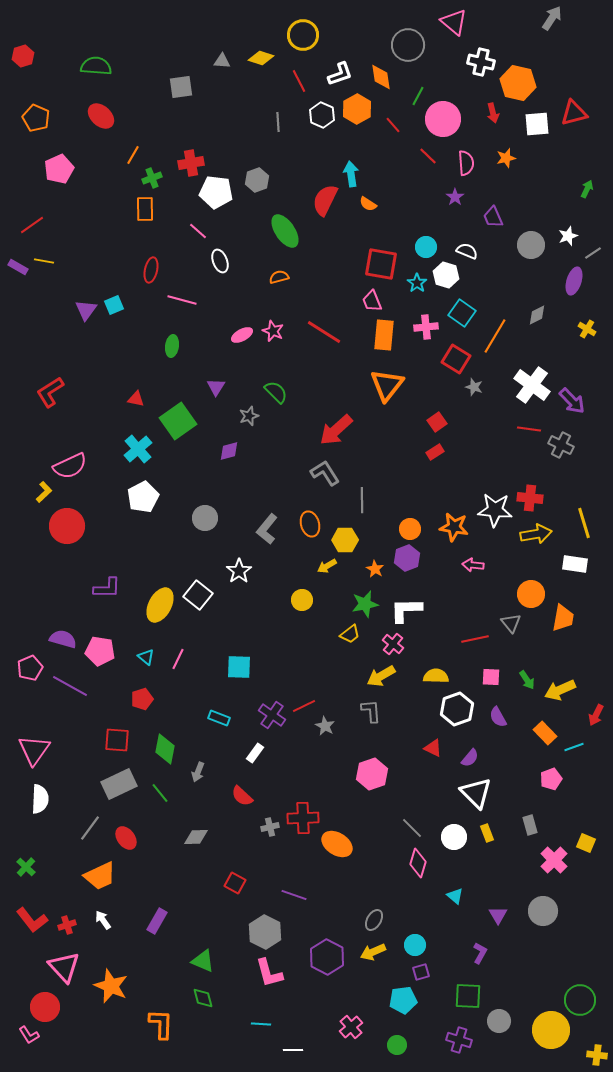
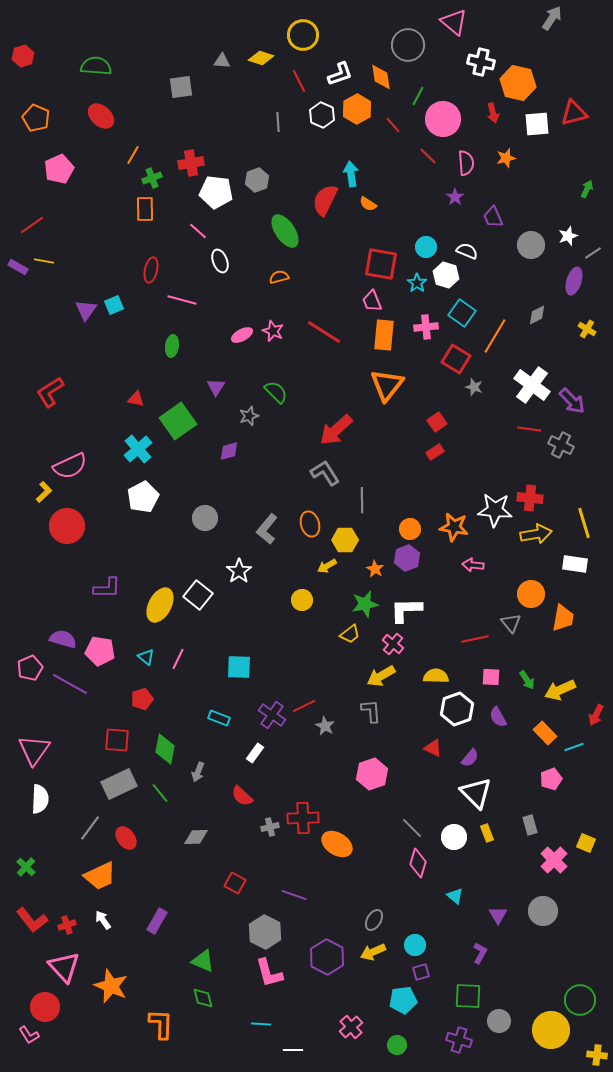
purple line at (70, 686): moved 2 px up
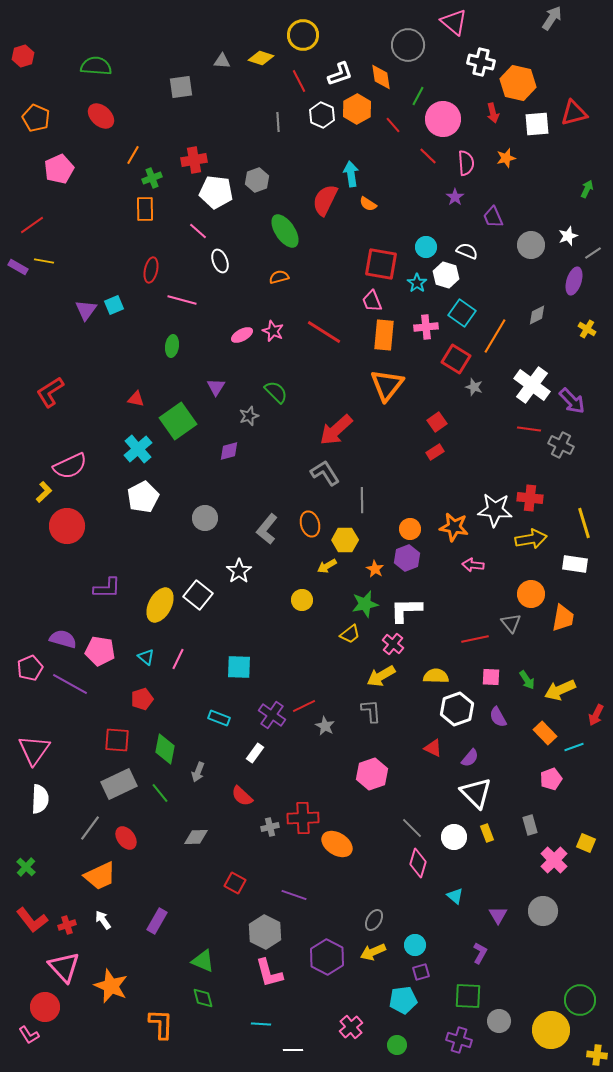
red cross at (191, 163): moved 3 px right, 3 px up
yellow arrow at (536, 534): moved 5 px left, 5 px down
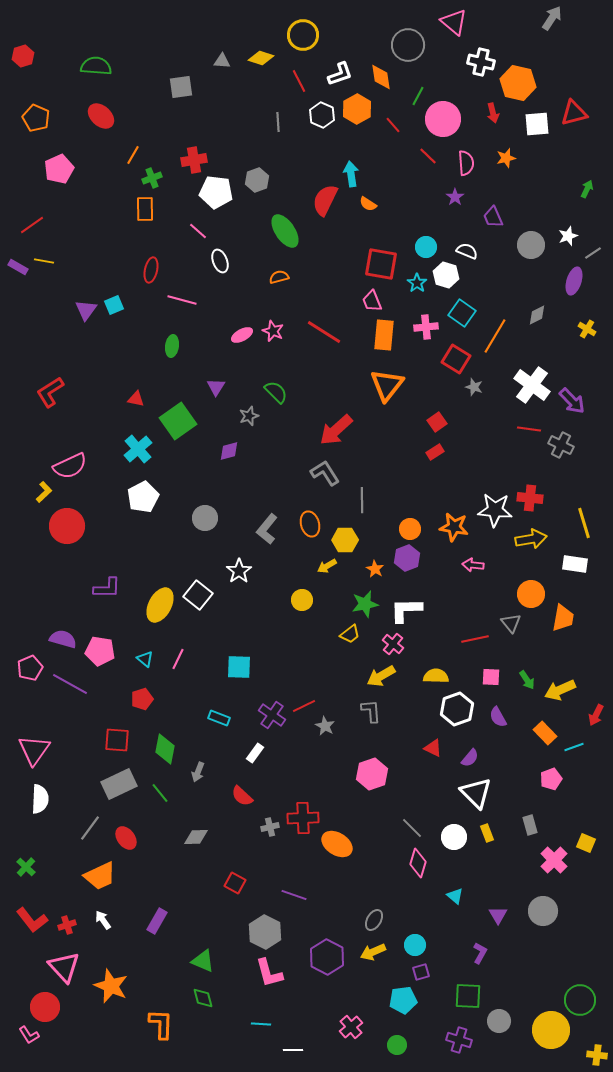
cyan triangle at (146, 657): moved 1 px left, 2 px down
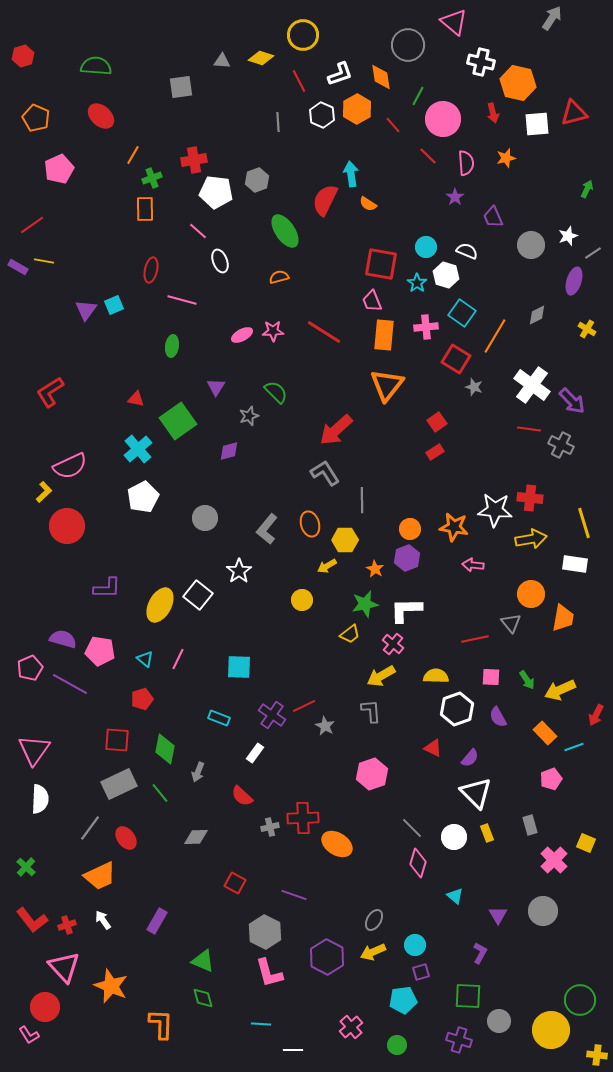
pink star at (273, 331): rotated 25 degrees counterclockwise
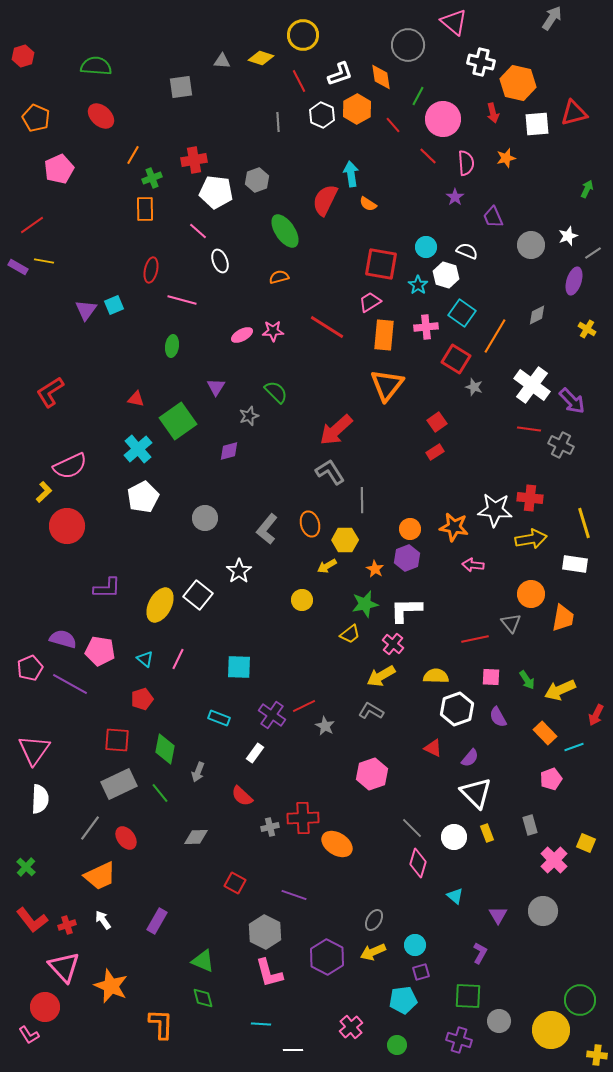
cyan star at (417, 283): moved 1 px right, 2 px down
pink trapezoid at (372, 301): moved 2 px left, 1 px down; rotated 80 degrees clockwise
red line at (324, 332): moved 3 px right, 5 px up
gray L-shape at (325, 473): moved 5 px right, 1 px up
gray L-shape at (371, 711): rotated 55 degrees counterclockwise
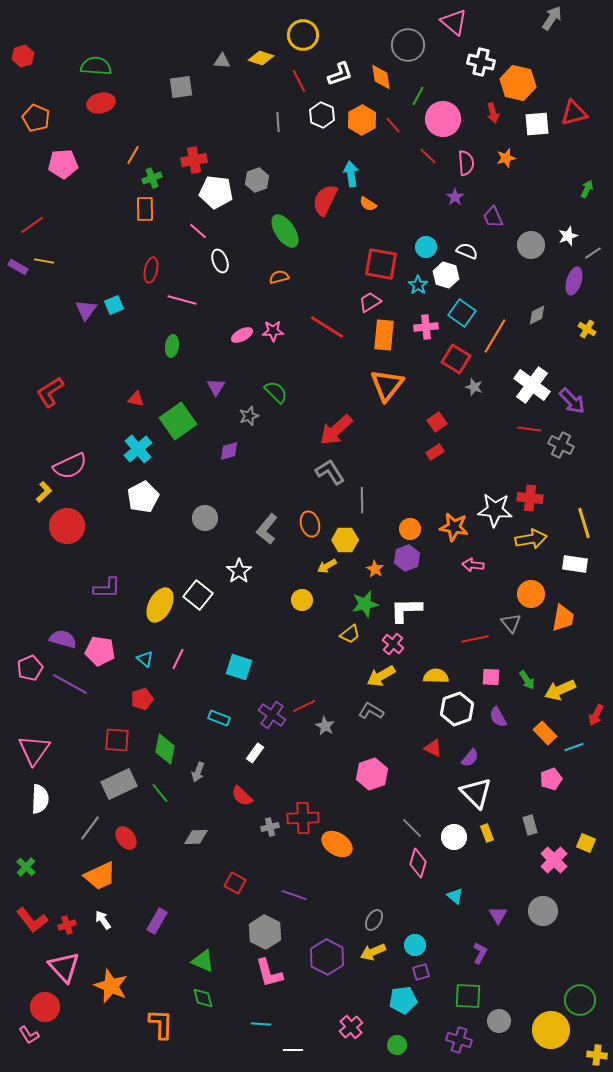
orange hexagon at (357, 109): moved 5 px right, 11 px down
red ellipse at (101, 116): moved 13 px up; rotated 56 degrees counterclockwise
pink pentagon at (59, 169): moved 4 px right, 5 px up; rotated 20 degrees clockwise
cyan square at (239, 667): rotated 16 degrees clockwise
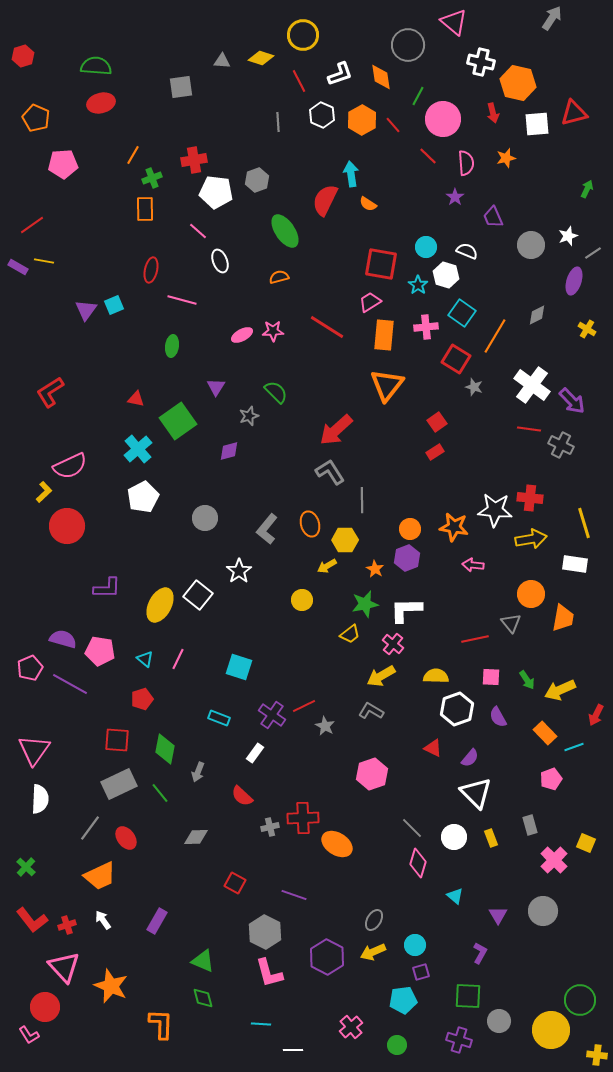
yellow rectangle at (487, 833): moved 4 px right, 5 px down
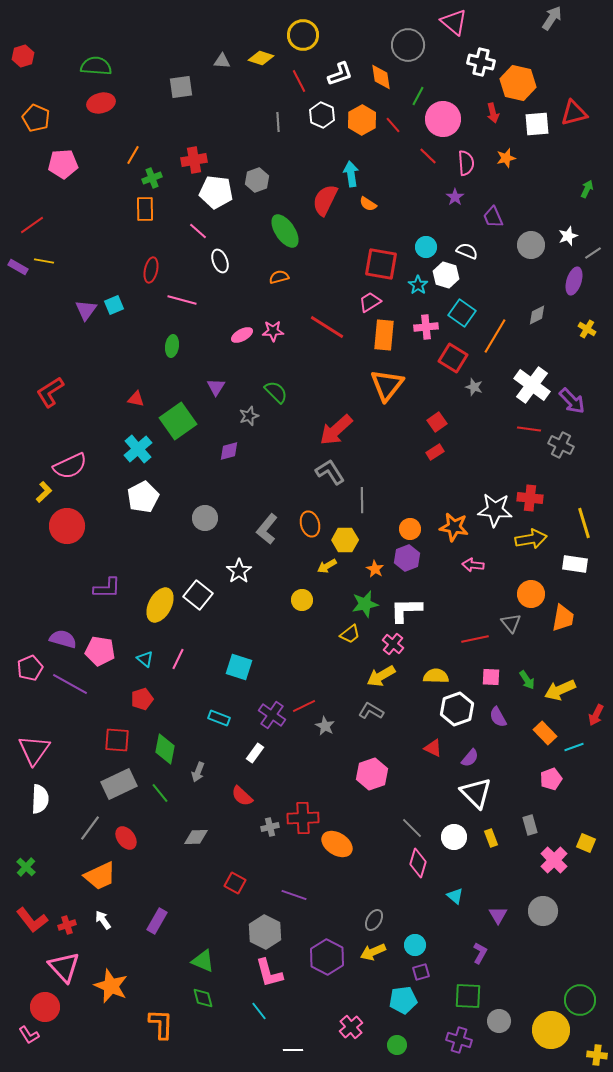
red square at (456, 359): moved 3 px left, 1 px up
cyan line at (261, 1024): moved 2 px left, 13 px up; rotated 48 degrees clockwise
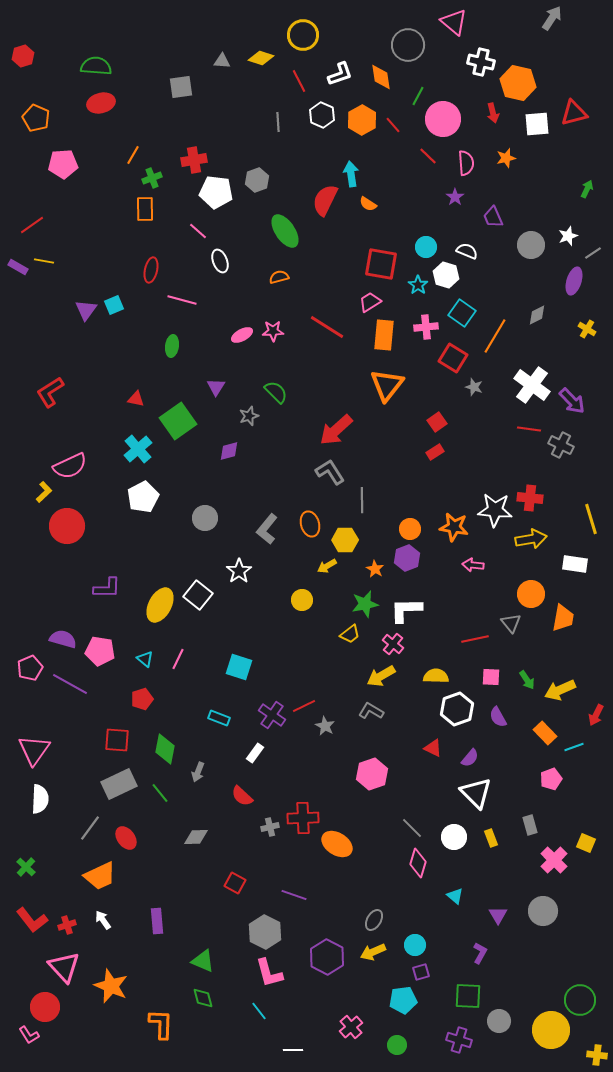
yellow line at (584, 523): moved 7 px right, 4 px up
purple rectangle at (157, 921): rotated 35 degrees counterclockwise
